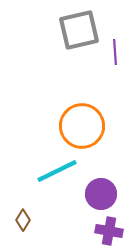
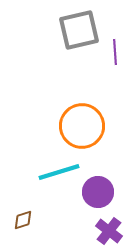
cyan line: moved 2 px right, 1 px down; rotated 9 degrees clockwise
purple circle: moved 3 px left, 2 px up
brown diamond: rotated 40 degrees clockwise
purple cross: rotated 28 degrees clockwise
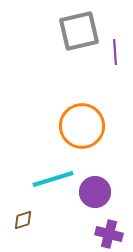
gray square: moved 1 px down
cyan line: moved 6 px left, 7 px down
purple circle: moved 3 px left
purple cross: moved 3 px down; rotated 24 degrees counterclockwise
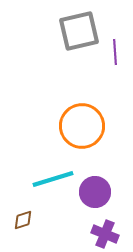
purple cross: moved 4 px left; rotated 8 degrees clockwise
